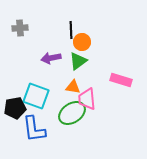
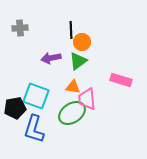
blue L-shape: rotated 24 degrees clockwise
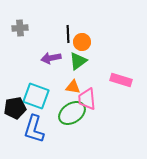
black line: moved 3 px left, 4 px down
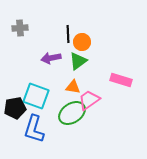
pink trapezoid: moved 2 px right, 1 px down; rotated 60 degrees clockwise
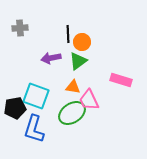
pink trapezoid: rotated 80 degrees counterclockwise
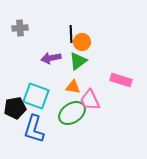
black line: moved 3 px right
pink trapezoid: moved 1 px right
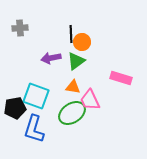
green triangle: moved 2 px left
pink rectangle: moved 2 px up
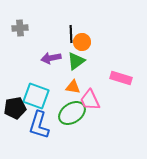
blue L-shape: moved 5 px right, 4 px up
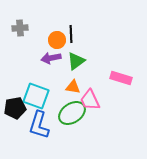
orange circle: moved 25 px left, 2 px up
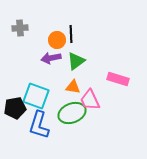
pink rectangle: moved 3 px left, 1 px down
green ellipse: rotated 12 degrees clockwise
